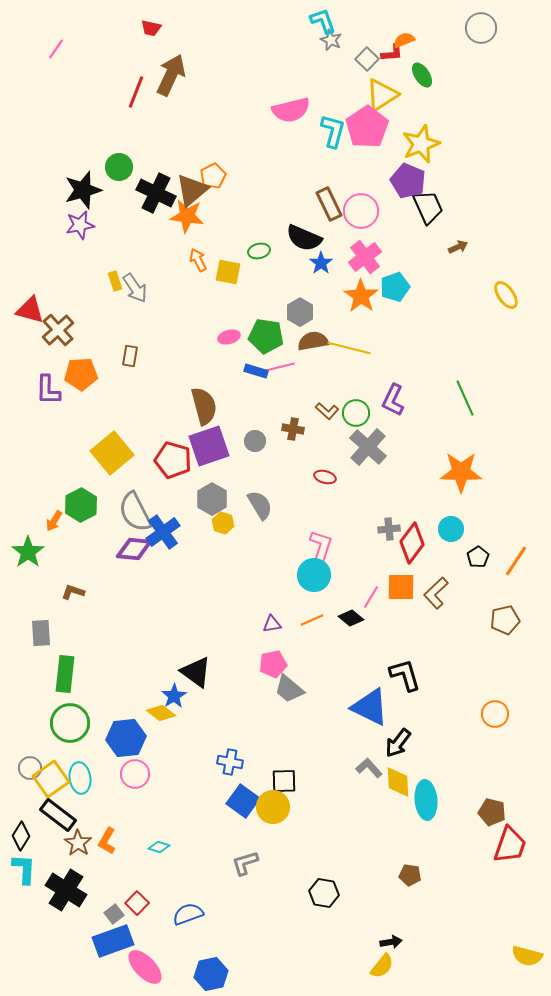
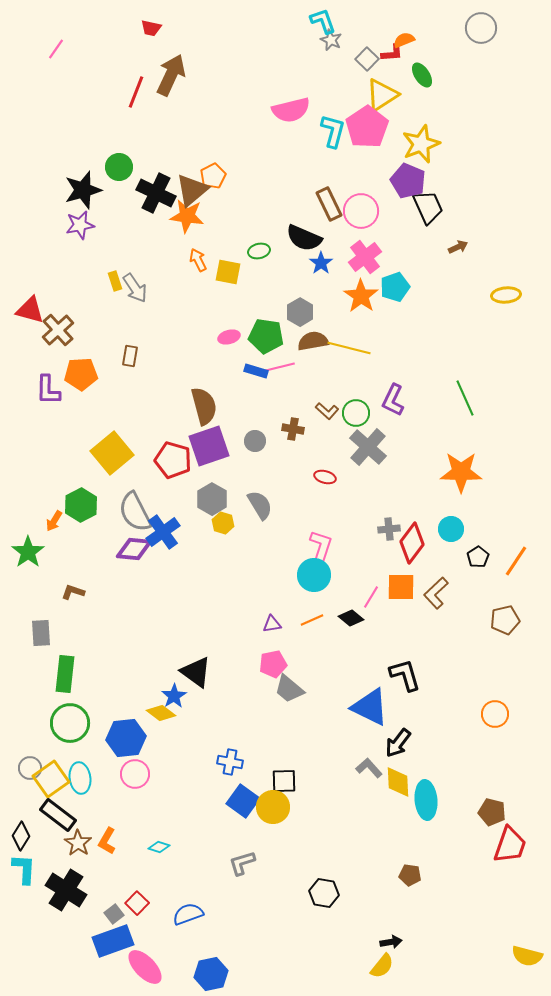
yellow ellipse at (506, 295): rotated 60 degrees counterclockwise
gray L-shape at (245, 863): moved 3 px left
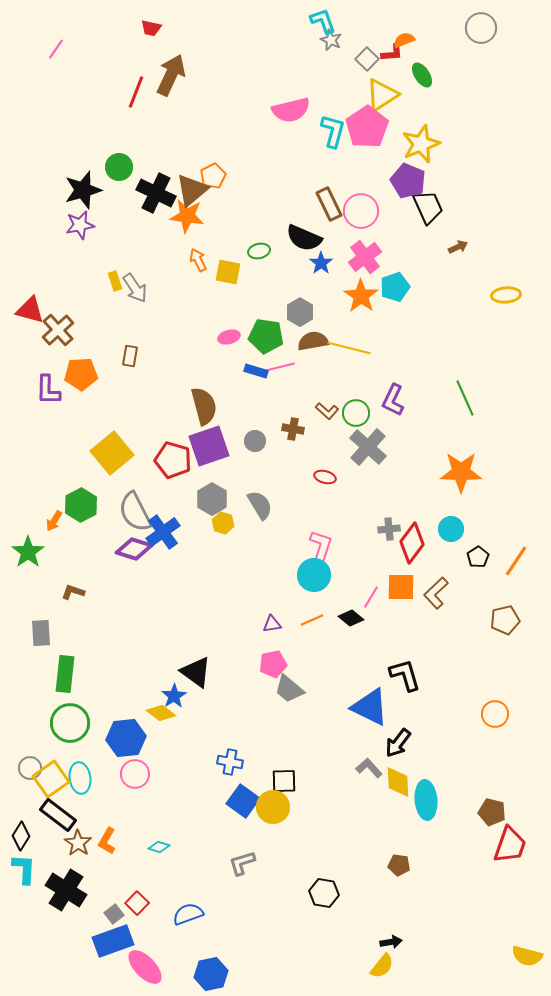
purple diamond at (134, 549): rotated 12 degrees clockwise
brown pentagon at (410, 875): moved 11 px left, 10 px up
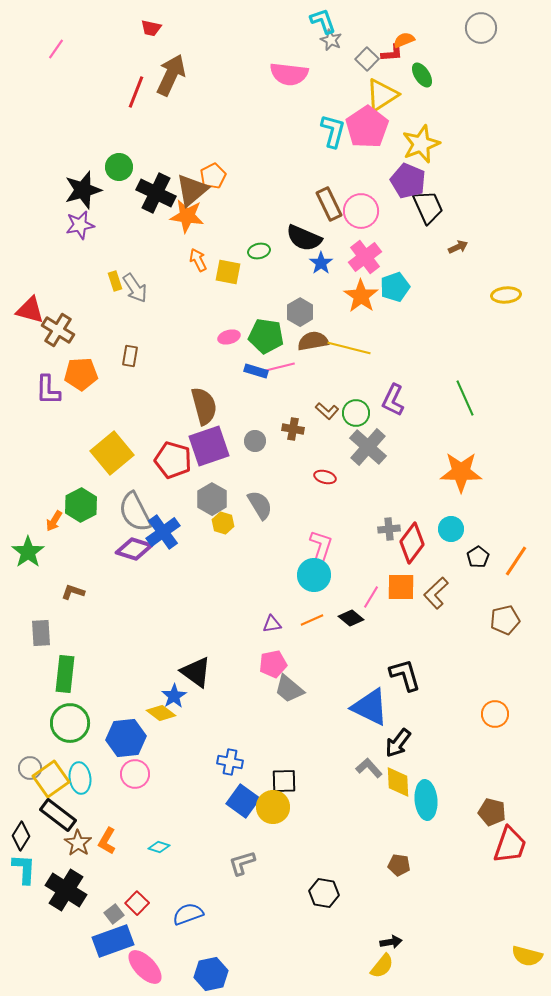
pink semicircle at (291, 110): moved 2 px left, 36 px up; rotated 21 degrees clockwise
brown cross at (58, 330): rotated 16 degrees counterclockwise
